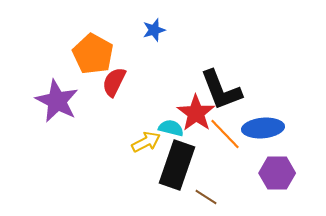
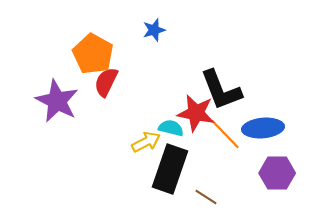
red semicircle: moved 8 px left
red star: rotated 24 degrees counterclockwise
black rectangle: moved 7 px left, 4 px down
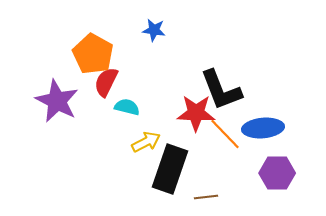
blue star: rotated 25 degrees clockwise
red star: rotated 9 degrees counterclockwise
cyan semicircle: moved 44 px left, 21 px up
brown line: rotated 40 degrees counterclockwise
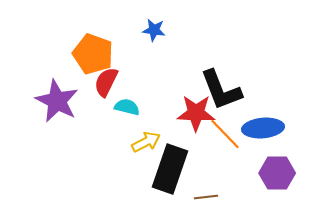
orange pentagon: rotated 9 degrees counterclockwise
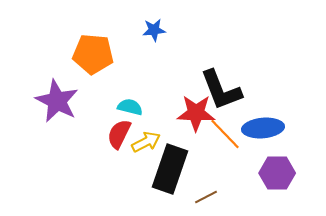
blue star: rotated 15 degrees counterclockwise
orange pentagon: rotated 15 degrees counterclockwise
red semicircle: moved 13 px right, 52 px down
cyan semicircle: moved 3 px right
brown line: rotated 20 degrees counterclockwise
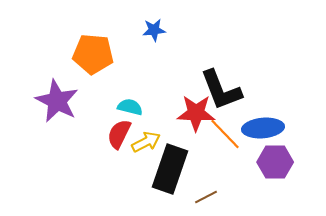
purple hexagon: moved 2 px left, 11 px up
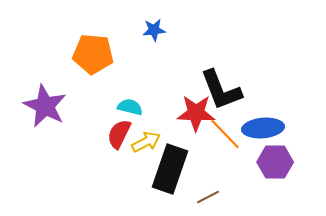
purple star: moved 12 px left, 5 px down
brown line: moved 2 px right
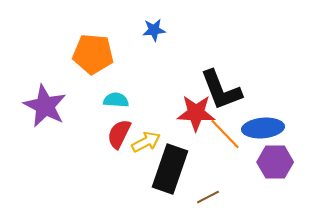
cyan semicircle: moved 14 px left, 7 px up; rotated 10 degrees counterclockwise
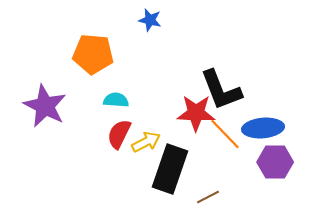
blue star: moved 4 px left, 10 px up; rotated 20 degrees clockwise
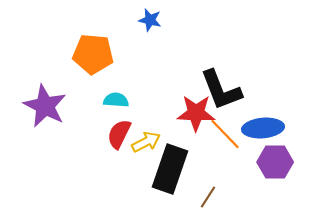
brown line: rotated 30 degrees counterclockwise
